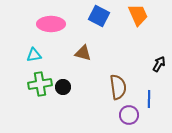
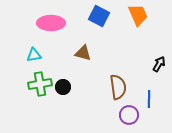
pink ellipse: moved 1 px up
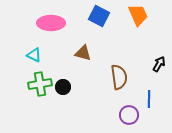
cyan triangle: rotated 35 degrees clockwise
brown semicircle: moved 1 px right, 10 px up
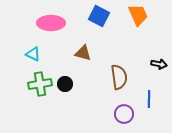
cyan triangle: moved 1 px left, 1 px up
black arrow: rotated 70 degrees clockwise
black circle: moved 2 px right, 3 px up
purple circle: moved 5 px left, 1 px up
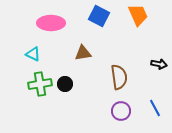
brown triangle: rotated 24 degrees counterclockwise
blue line: moved 6 px right, 9 px down; rotated 30 degrees counterclockwise
purple circle: moved 3 px left, 3 px up
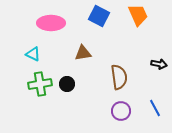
black circle: moved 2 px right
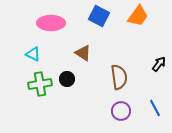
orange trapezoid: moved 1 px down; rotated 60 degrees clockwise
brown triangle: rotated 42 degrees clockwise
black arrow: rotated 63 degrees counterclockwise
black circle: moved 5 px up
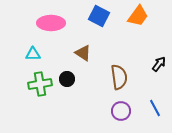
cyan triangle: rotated 28 degrees counterclockwise
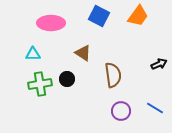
black arrow: rotated 28 degrees clockwise
brown semicircle: moved 6 px left, 2 px up
blue line: rotated 30 degrees counterclockwise
